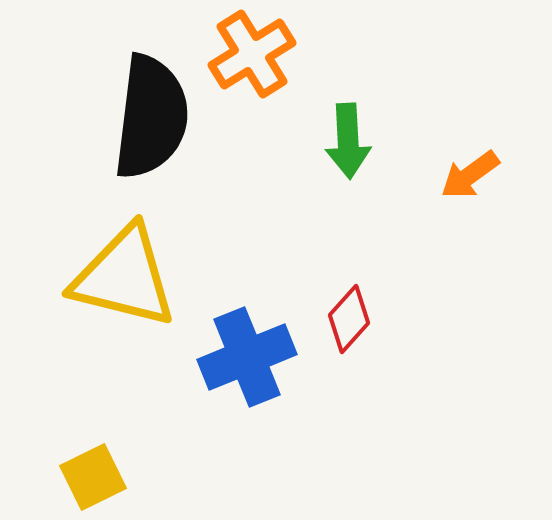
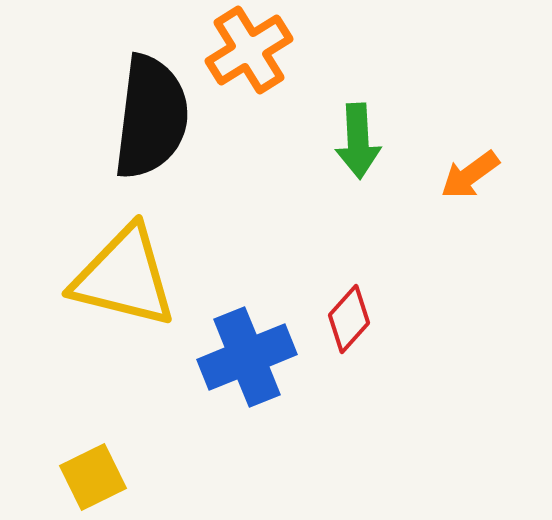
orange cross: moved 3 px left, 4 px up
green arrow: moved 10 px right
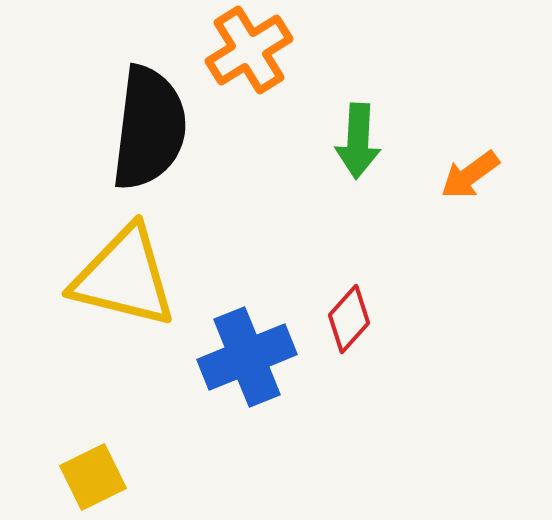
black semicircle: moved 2 px left, 11 px down
green arrow: rotated 6 degrees clockwise
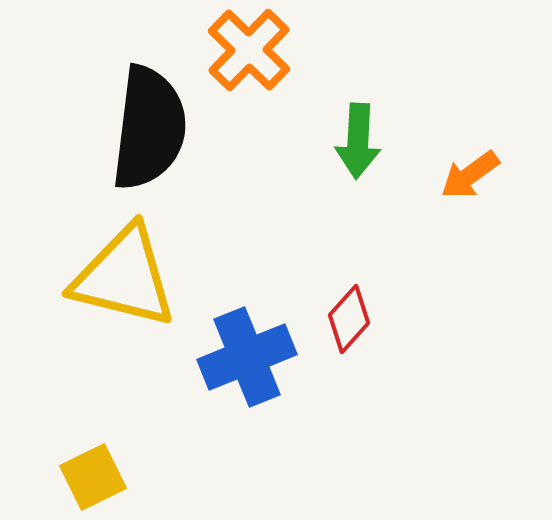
orange cross: rotated 14 degrees counterclockwise
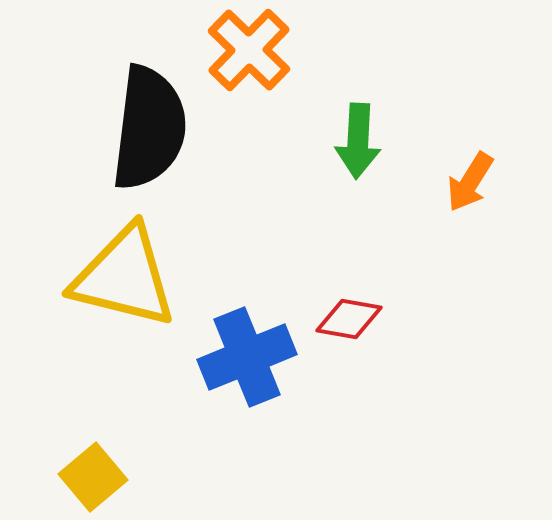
orange arrow: moved 7 px down; rotated 22 degrees counterclockwise
red diamond: rotated 58 degrees clockwise
yellow square: rotated 14 degrees counterclockwise
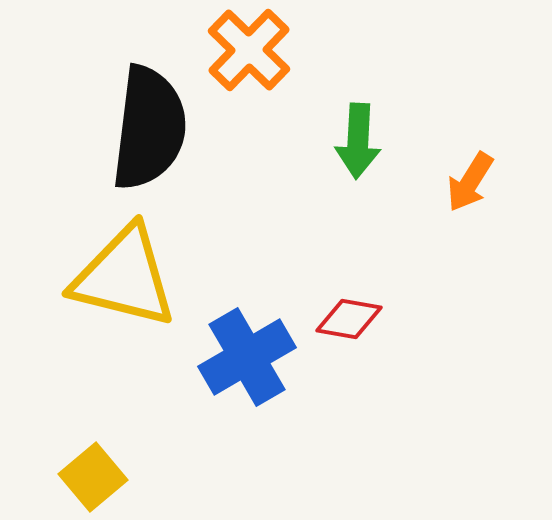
blue cross: rotated 8 degrees counterclockwise
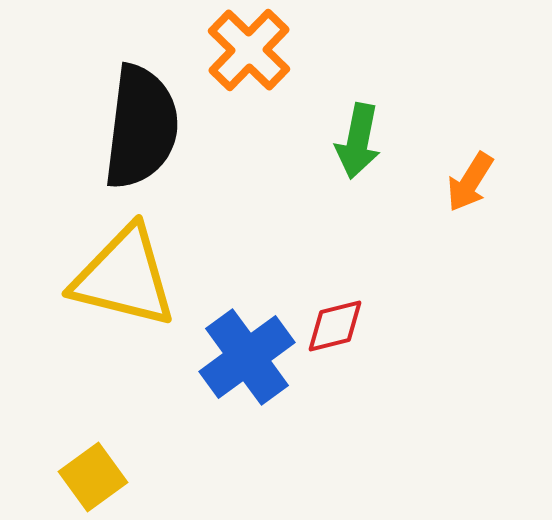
black semicircle: moved 8 px left, 1 px up
green arrow: rotated 8 degrees clockwise
red diamond: moved 14 px left, 7 px down; rotated 24 degrees counterclockwise
blue cross: rotated 6 degrees counterclockwise
yellow square: rotated 4 degrees clockwise
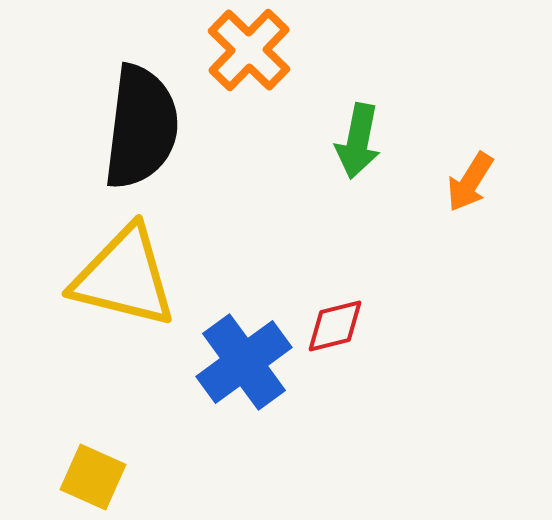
blue cross: moved 3 px left, 5 px down
yellow square: rotated 30 degrees counterclockwise
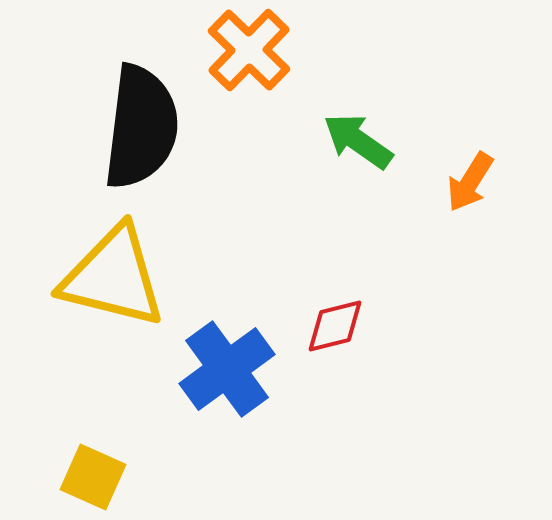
green arrow: rotated 114 degrees clockwise
yellow triangle: moved 11 px left
blue cross: moved 17 px left, 7 px down
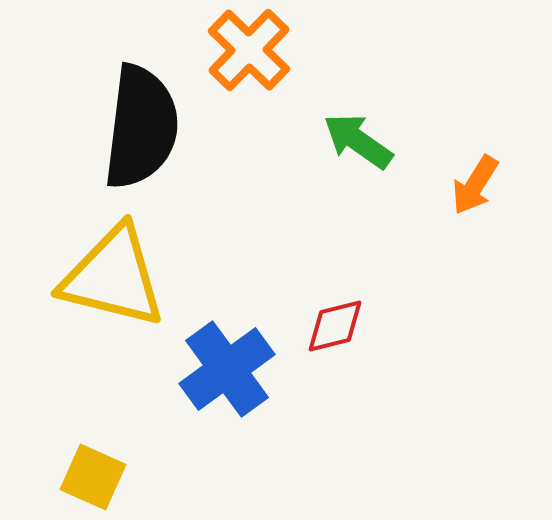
orange arrow: moved 5 px right, 3 px down
